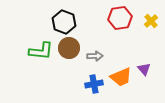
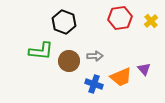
brown circle: moved 13 px down
blue cross: rotated 30 degrees clockwise
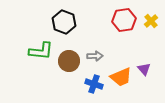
red hexagon: moved 4 px right, 2 px down
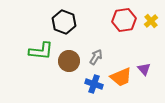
gray arrow: moved 1 px right, 1 px down; rotated 56 degrees counterclockwise
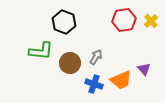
brown circle: moved 1 px right, 2 px down
orange trapezoid: moved 3 px down
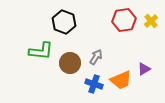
purple triangle: rotated 40 degrees clockwise
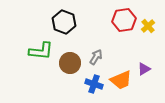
yellow cross: moved 3 px left, 5 px down
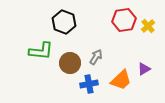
orange trapezoid: rotated 20 degrees counterclockwise
blue cross: moved 5 px left; rotated 30 degrees counterclockwise
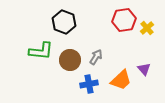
yellow cross: moved 1 px left, 2 px down
brown circle: moved 3 px up
purple triangle: rotated 40 degrees counterclockwise
